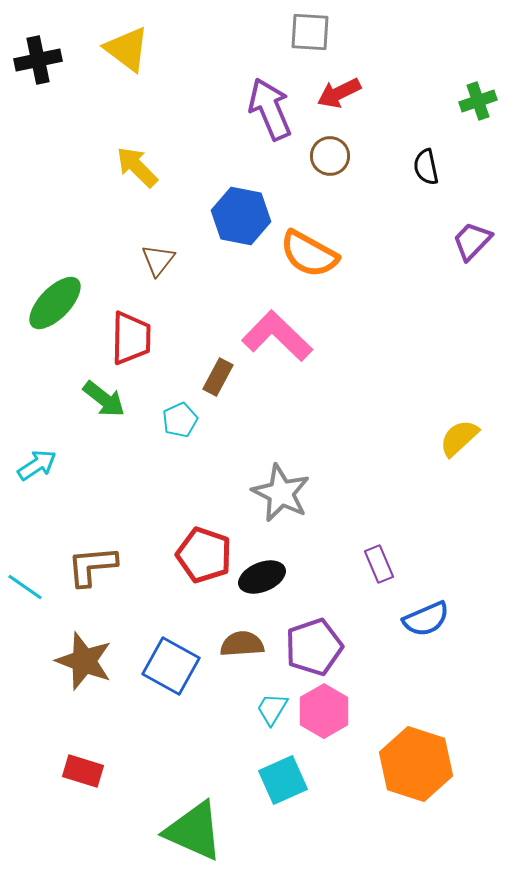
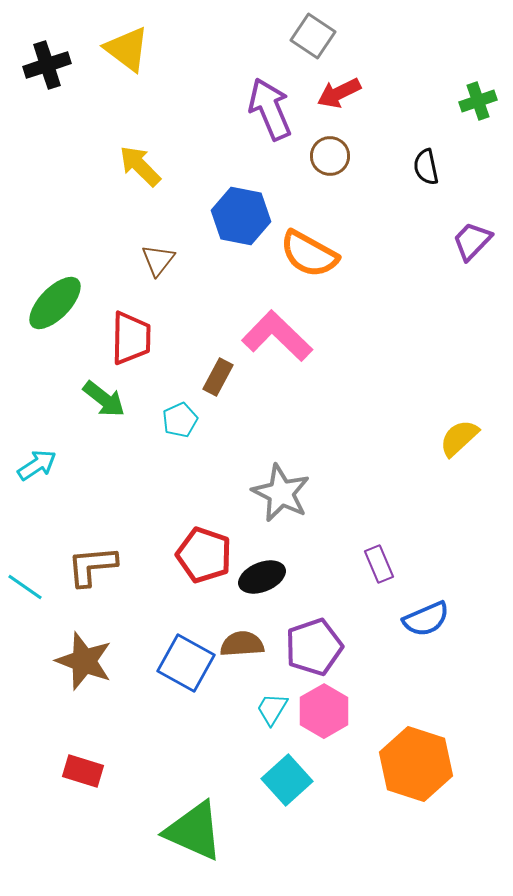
gray square: moved 3 px right, 4 px down; rotated 30 degrees clockwise
black cross: moved 9 px right, 5 px down; rotated 6 degrees counterclockwise
yellow arrow: moved 3 px right, 1 px up
blue square: moved 15 px right, 3 px up
cyan square: moved 4 px right; rotated 18 degrees counterclockwise
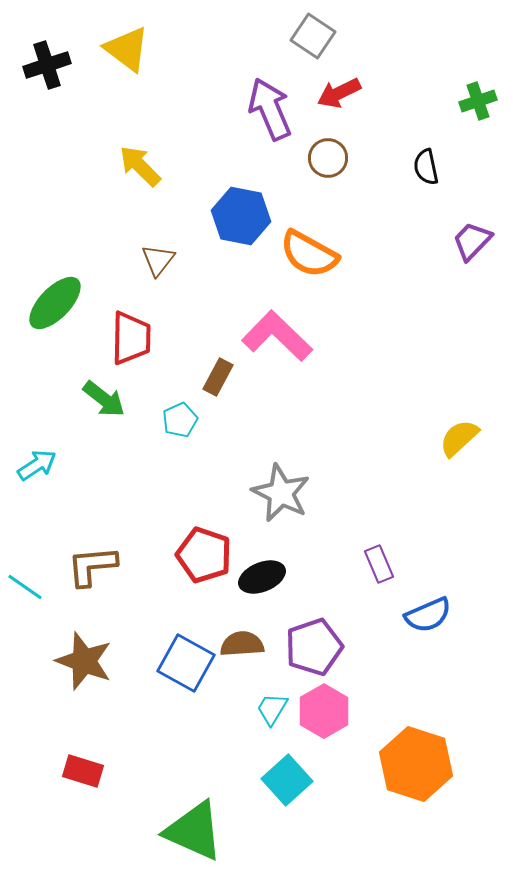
brown circle: moved 2 px left, 2 px down
blue semicircle: moved 2 px right, 4 px up
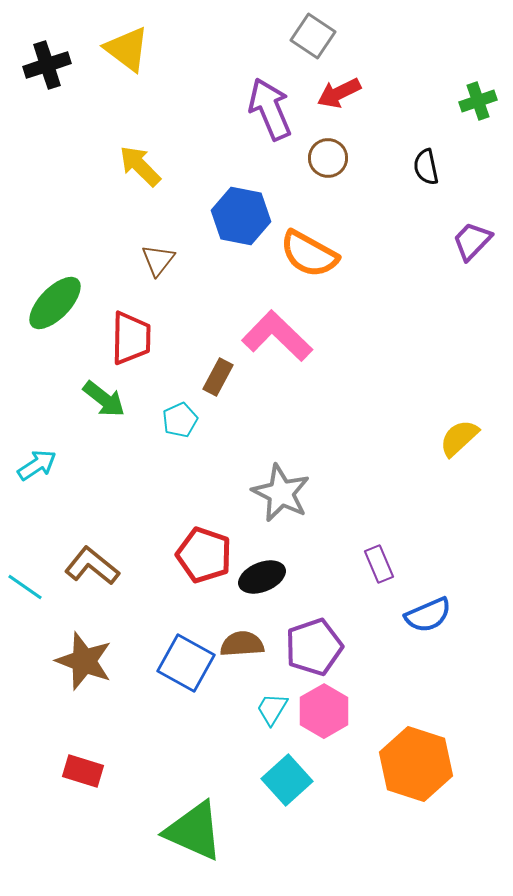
brown L-shape: rotated 44 degrees clockwise
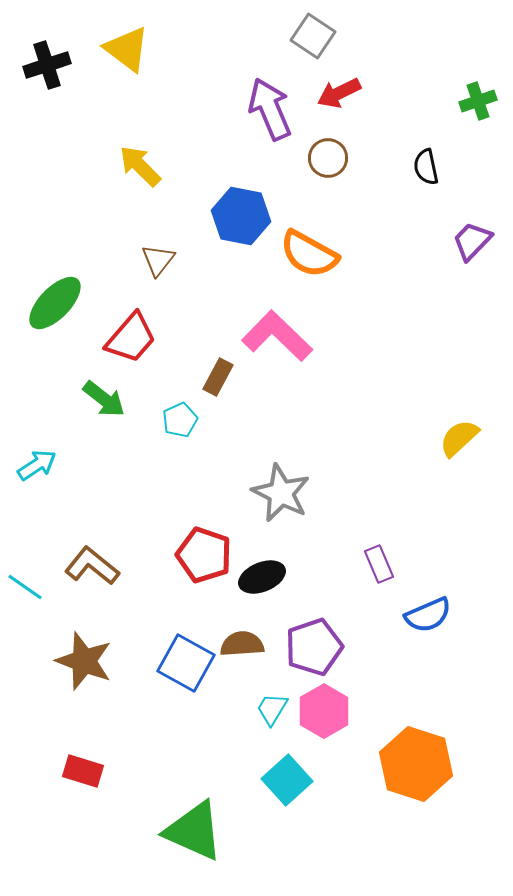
red trapezoid: rotated 40 degrees clockwise
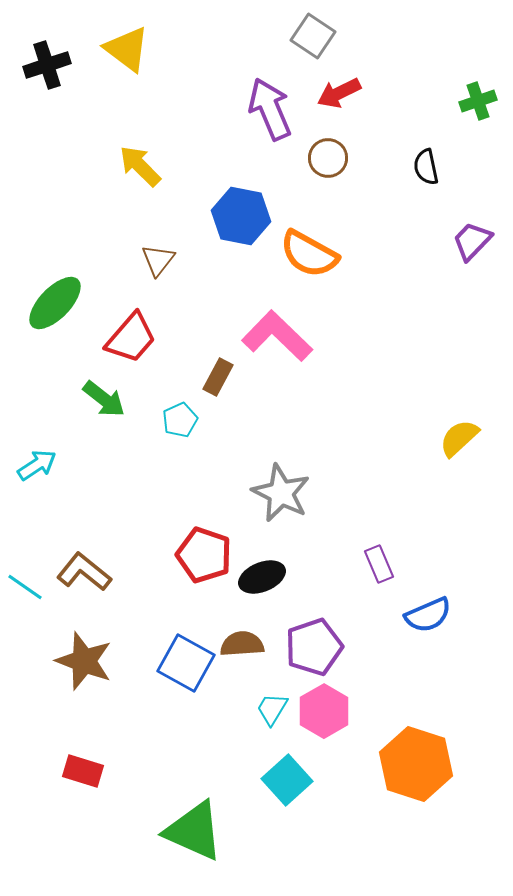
brown L-shape: moved 8 px left, 6 px down
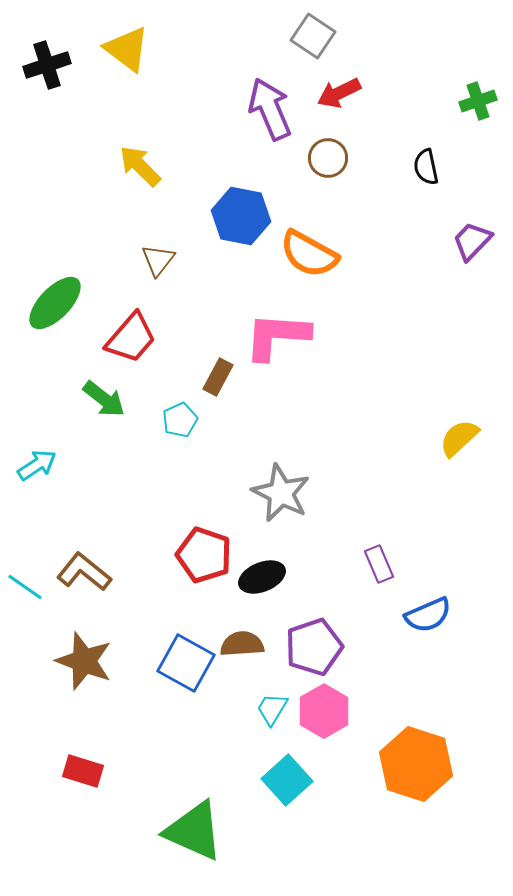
pink L-shape: rotated 40 degrees counterclockwise
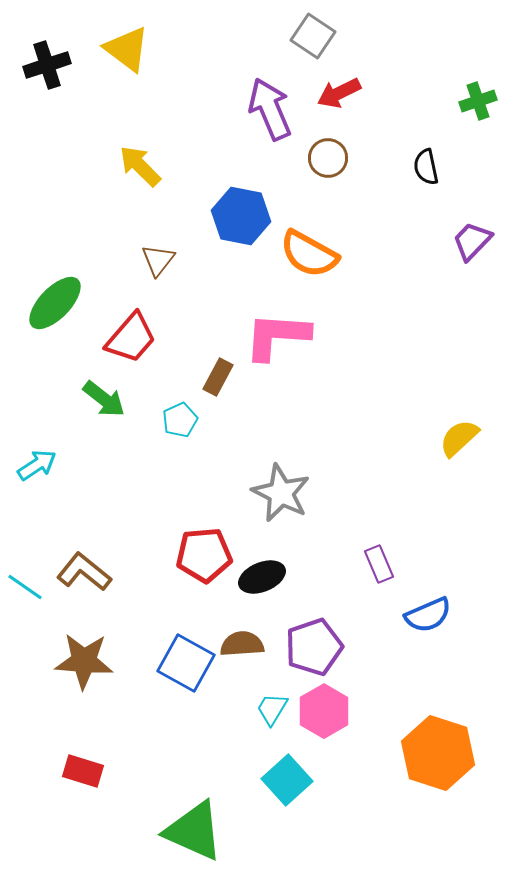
red pentagon: rotated 24 degrees counterclockwise
brown star: rotated 16 degrees counterclockwise
orange hexagon: moved 22 px right, 11 px up
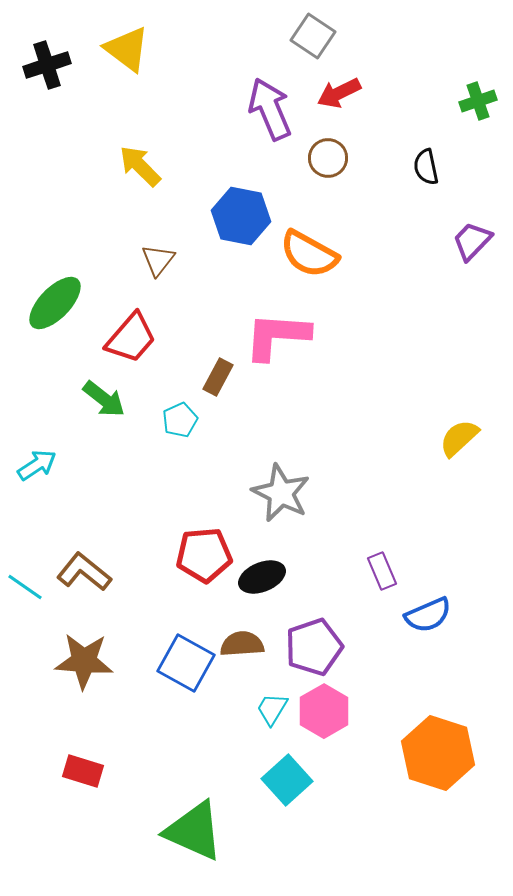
purple rectangle: moved 3 px right, 7 px down
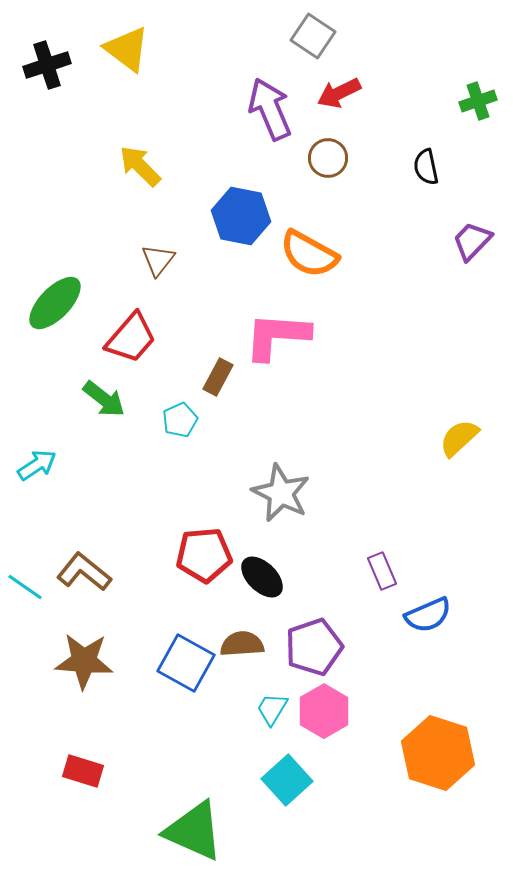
black ellipse: rotated 66 degrees clockwise
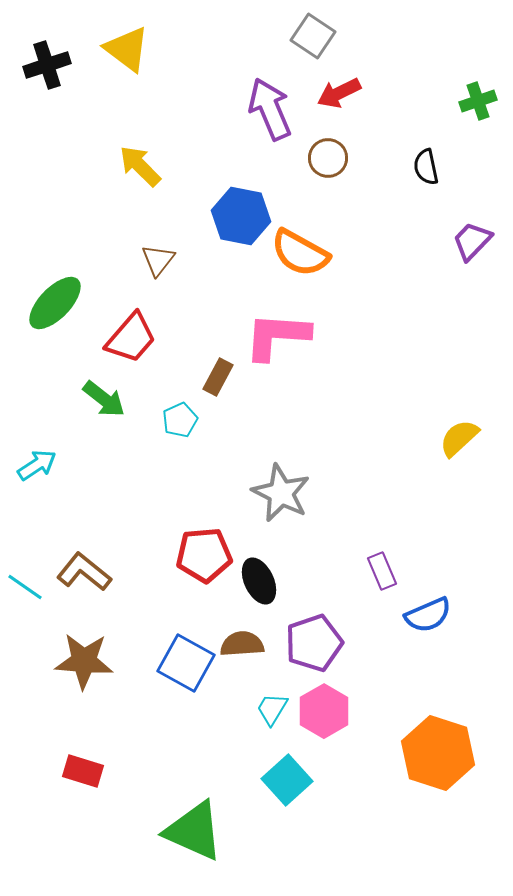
orange semicircle: moved 9 px left, 1 px up
black ellipse: moved 3 px left, 4 px down; rotated 21 degrees clockwise
purple pentagon: moved 4 px up
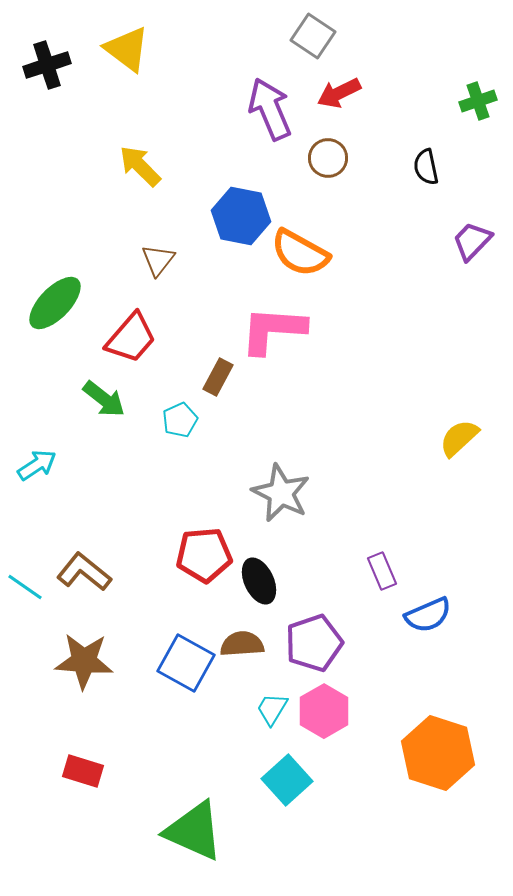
pink L-shape: moved 4 px left, 6 px up
